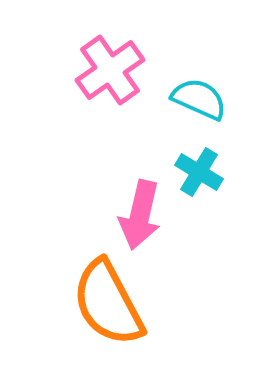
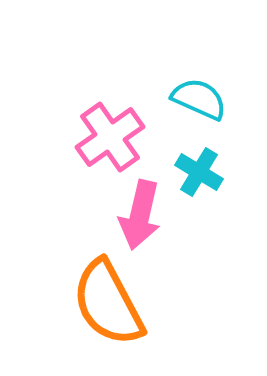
pink cross: moved 67 px down
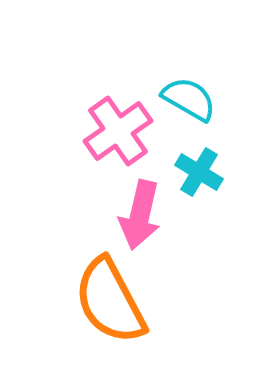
cyan semicircle: moved 10 px left; rotated 6 degrees clockwise
pink cross: moved 8 px right, 6 px up
orange semicircle: moved 2 px right, 2 px up
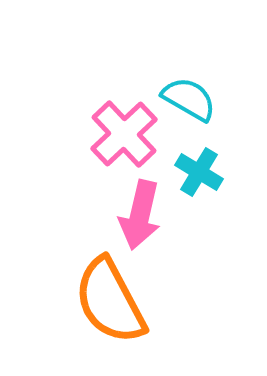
pink cross: moved 6 px right, 3 px down; rotated 8 degrees counterclockwise
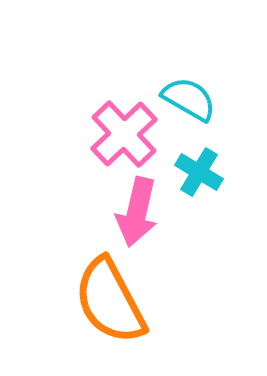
pink arrow: moved 3 px left, 3 px up
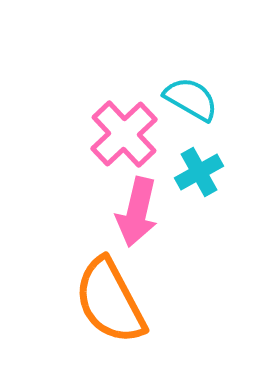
cyan semicircle: moved 2 px right
cyan cross: rotated 30 degrees clockwise
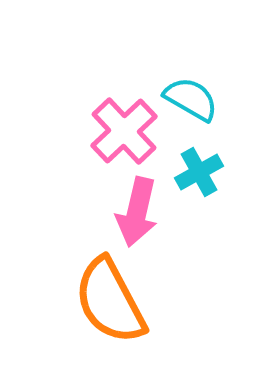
pink cross: moved 3 px up
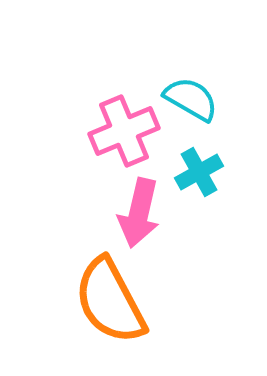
pink cross: rotated 20 degrees clockwise
pink arrow: moved 2 px right, 1 px down
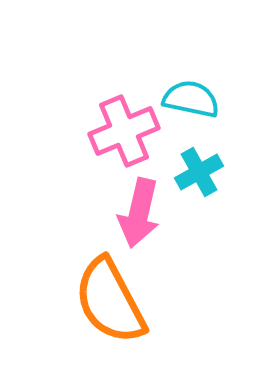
cyan semicircle: rotated 18 degrees counterclockwise
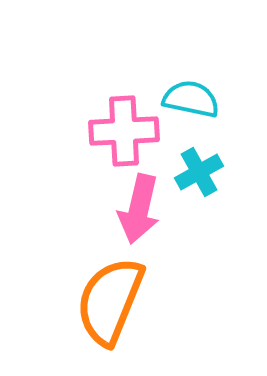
pink cross: rotated 20 degrees clockwise
pink arrow: moved 4 px up
orange semicircle: rotated 50 degrees clockwise
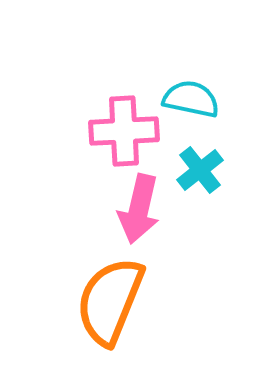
cyan cross: moved 1 px right, 2 px up; rotated 9 degrees counterclockwise
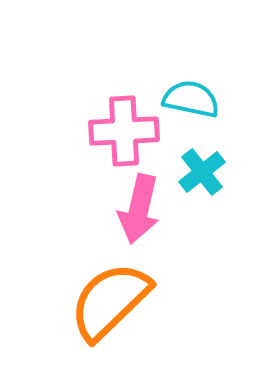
cyan cross: moved 2 px right, 2 px down
orange semicircle: rotated 24 degrees clockwise
